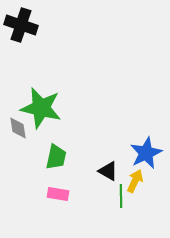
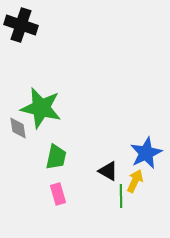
pink rectangle: rotated 65 degrees clockwise
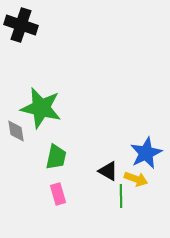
gray diamond: moved 2 px left, 3 px down
yellow arrow: moved 1 px right, 2 px up; rotated 85 degrees clockwise
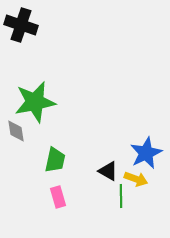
green star: moved 6 px left, 6 px up; rotated 24 degrees counterclockwise
green trapezoid: moved 1 px left, 3 px down
pink rectangle: moved 3 px down
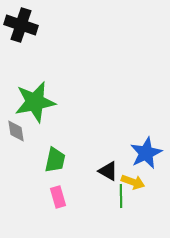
yellow arrow: moved 3 px left, 3 px down
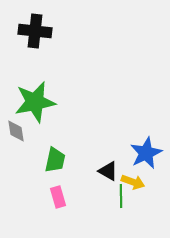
black cross: moved 14 px right, 6 px down; rotated 12 degrees counterclockwise
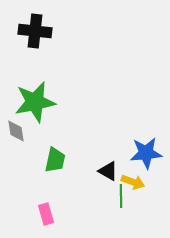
blue star: rotated 20 degrees clockwise
pink rectangle: moved 12 px left, 17 px down
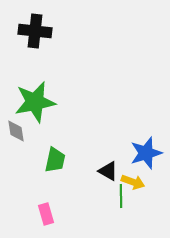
blue star: rotated 12 degrees counterclockwise
